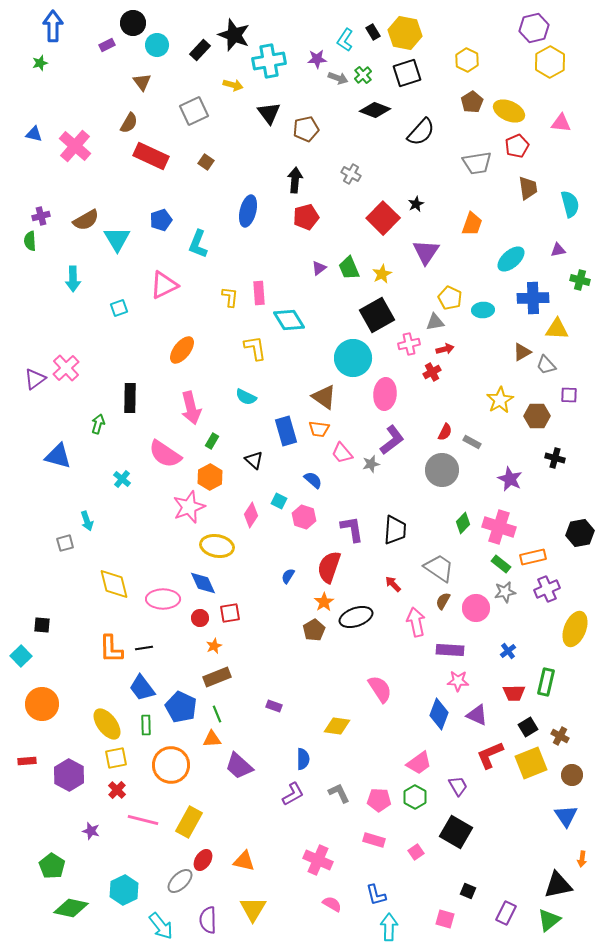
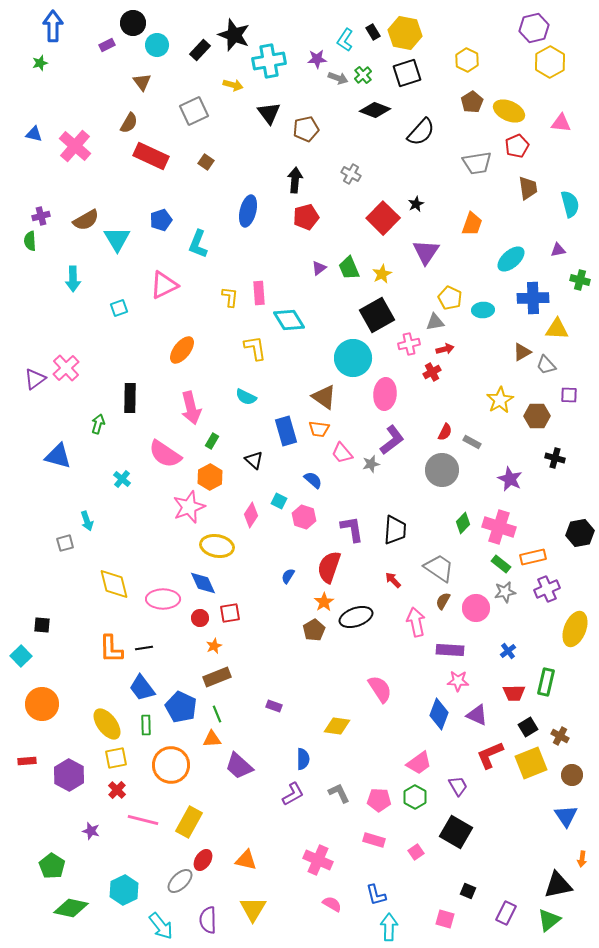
red arrow at (393, 584): moved 4 px up
orange triangle at (244, 861): moved 2 px right, 1 px up
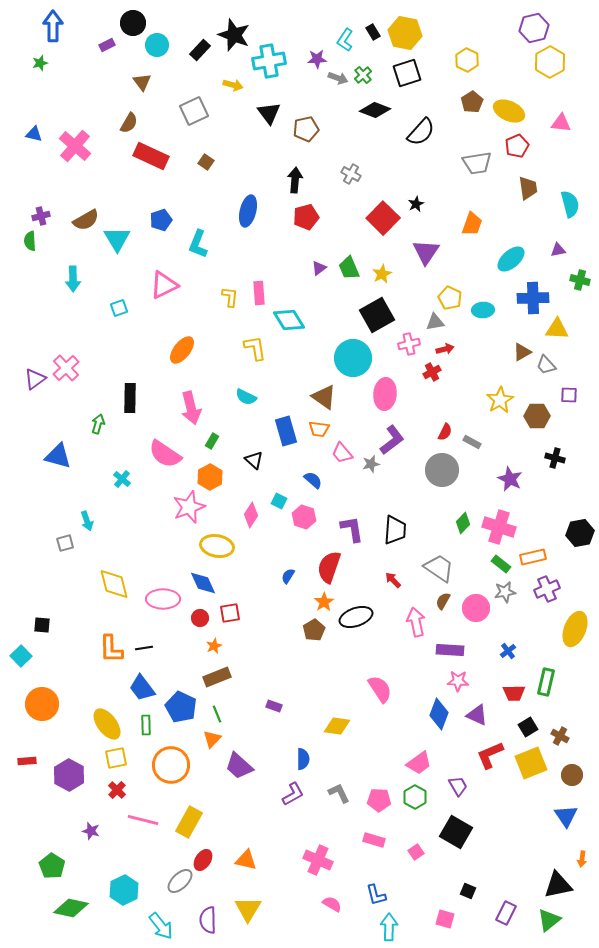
orange triangle at (212, 739): rotated 42 degrees counterclockwise
yellow triangle at (253, 909): moved 5 px left
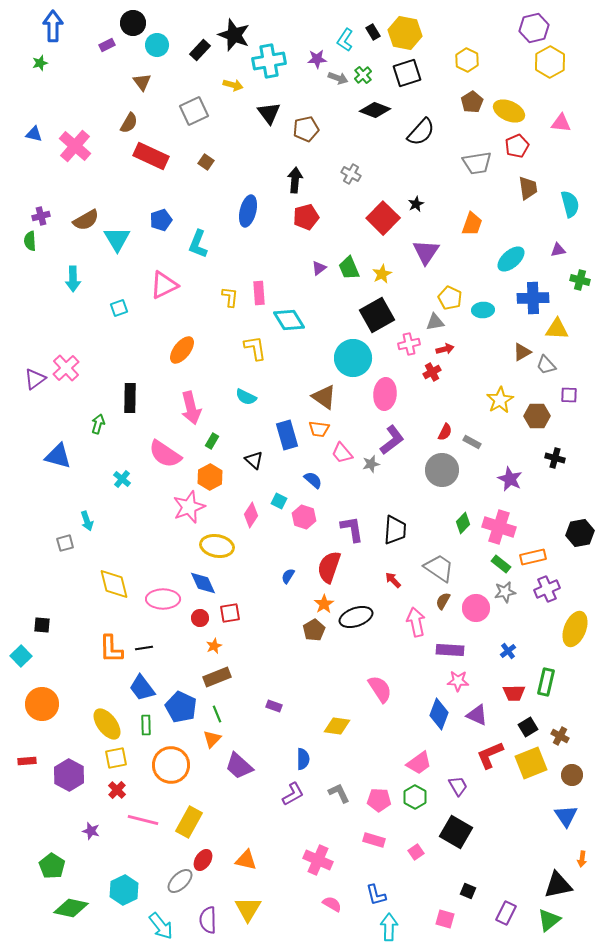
blue rectangle at (286, 431): moved 1 px right, 4 px down
orange star at (324, 602): moved 2 px down
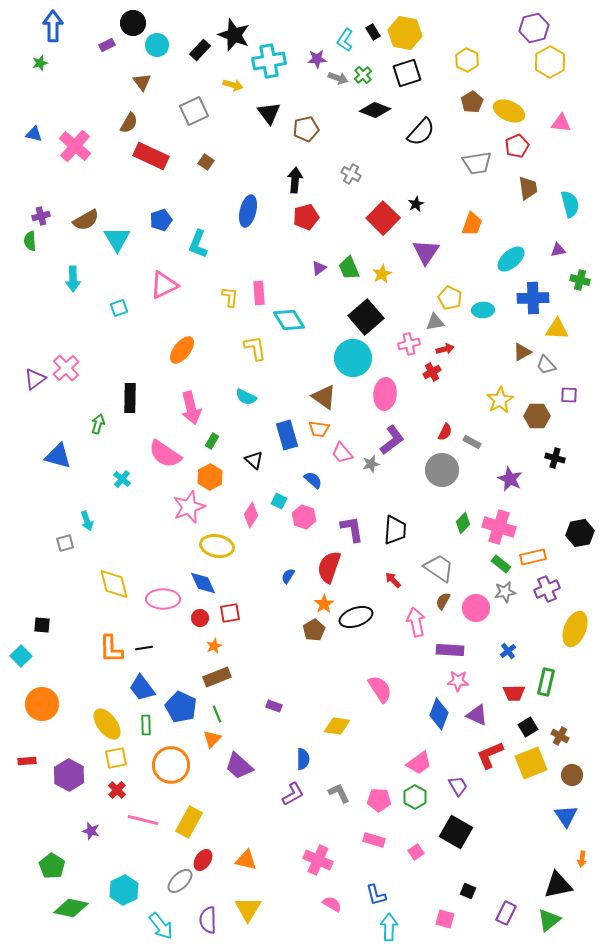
black square at (377, 315): moved 11 px left, 2 px down; rotated 12 degrees counterclockwise
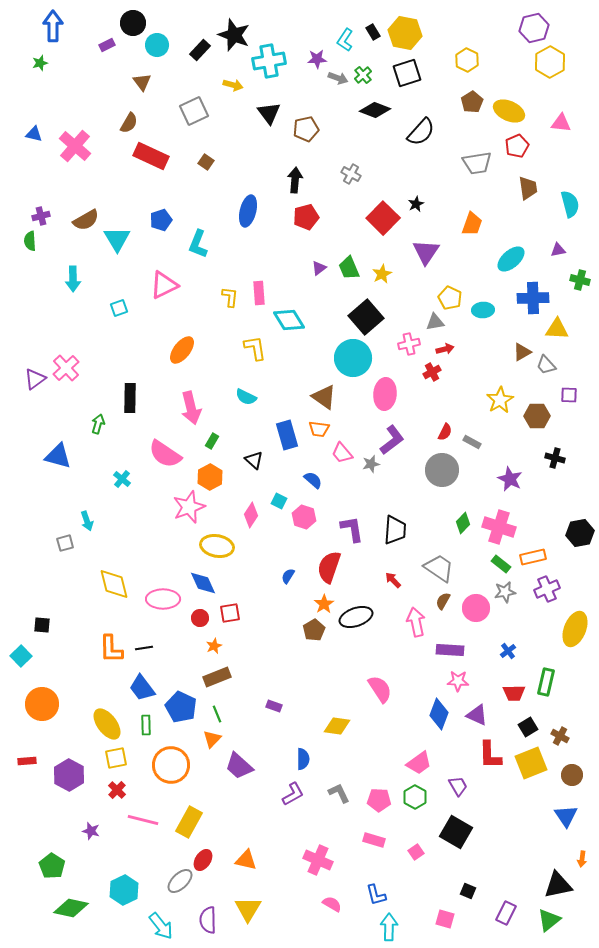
red L-shape at (490, 755): rotated 68 degrees counterclockwise
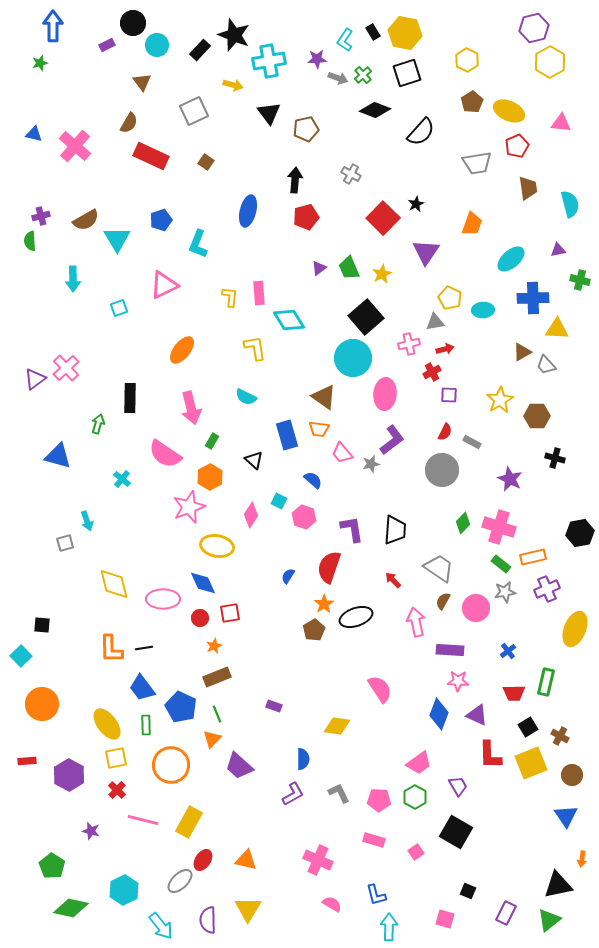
purple square at (569, 395): moved 120 px left
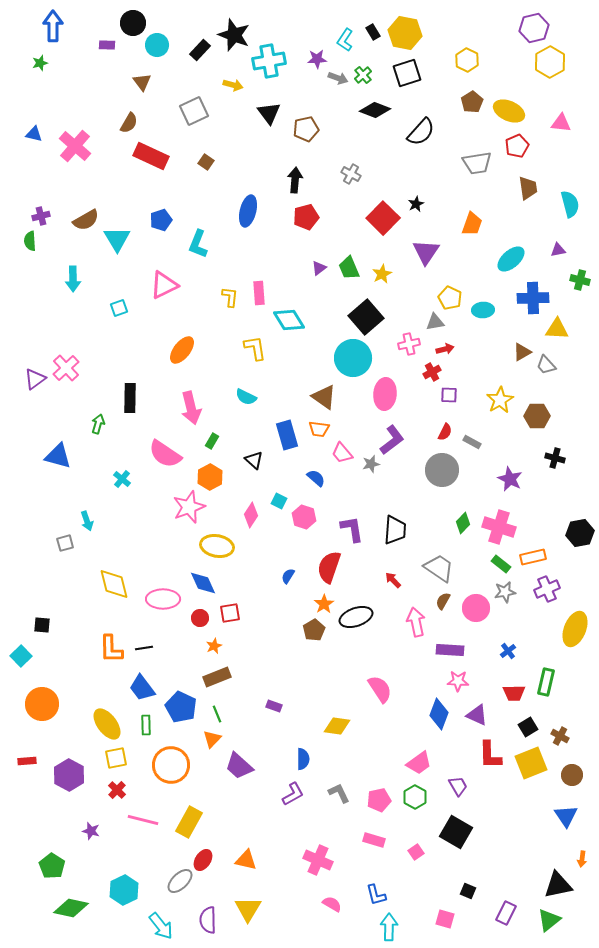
purple rectangle at (107, 45): rotated 28 degrees clockwise
blue semicircle at (313, 480): moved 3 px right, 2 px up
pink pentagon at (379, 800): rotated 15 degrees counterclockwise
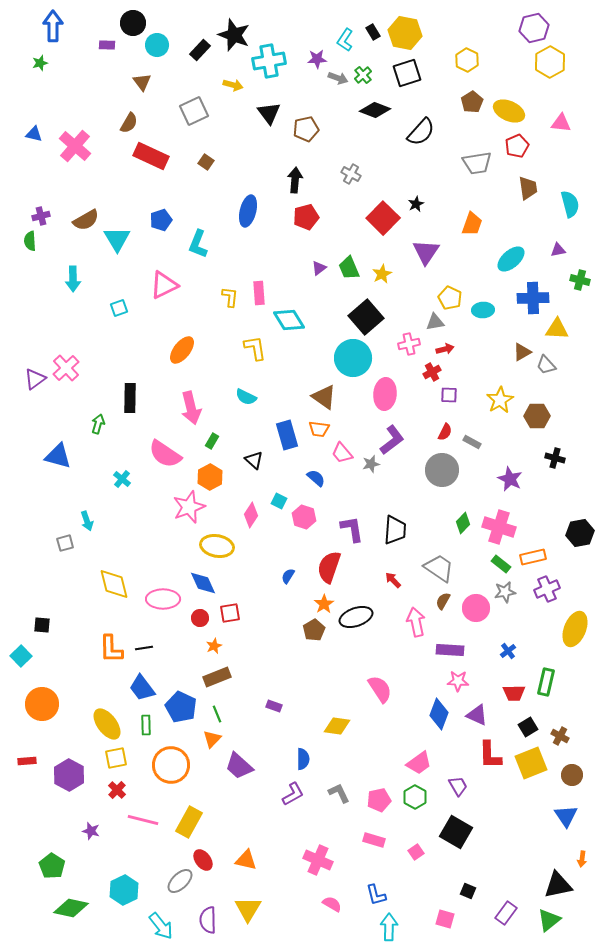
red ellipse at (203, 860): rotated 70 degrees counterclockwise
purple rectangle at (506, 913): rotated 10 degrees clockwise
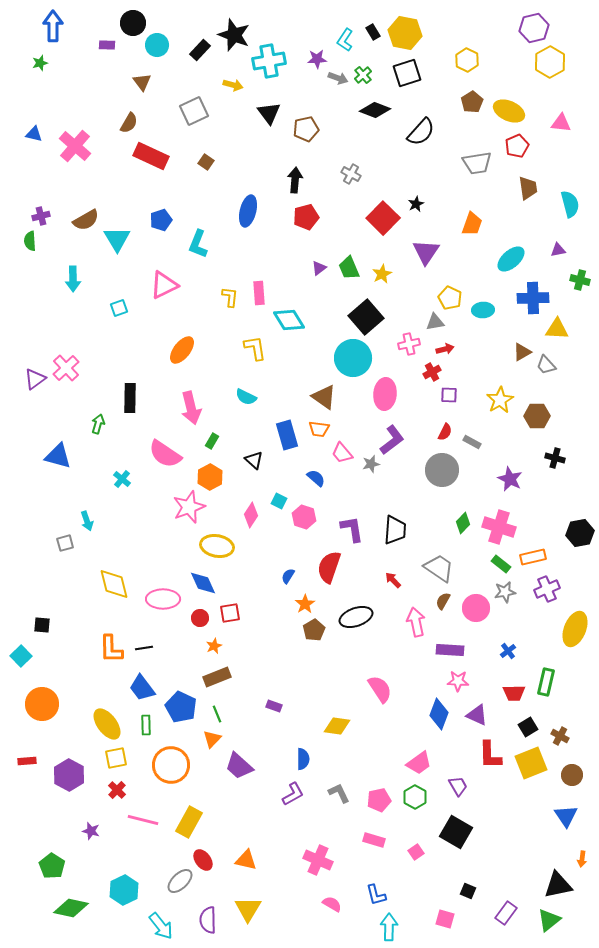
orange star at (324, 604): moved 19 px left
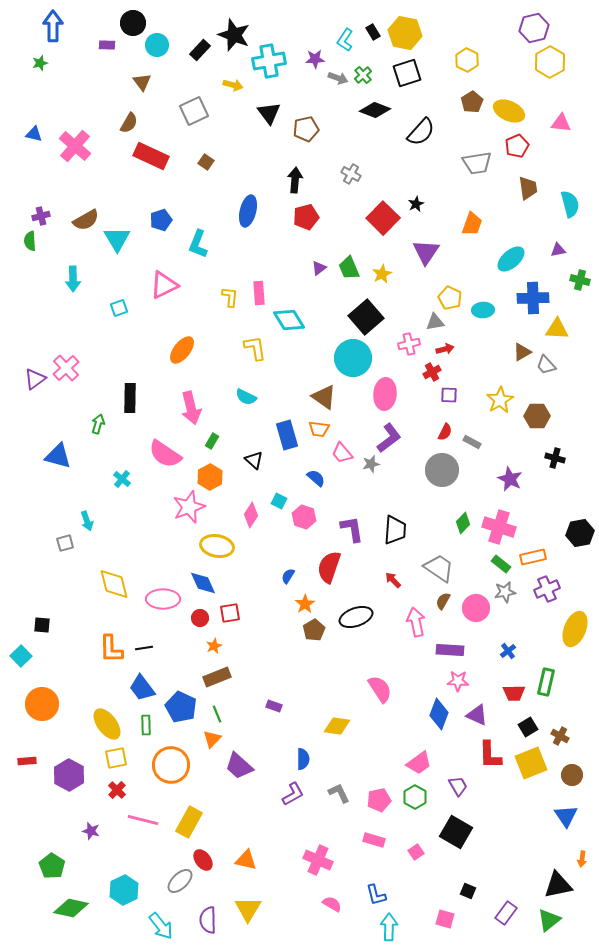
purple star at (317, 59): moved 2 px left
purple L-shape at (392, 440): moved 3 px left, 2 px up
